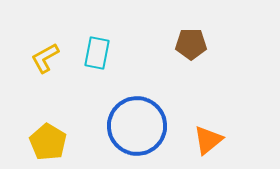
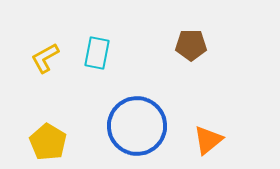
brown pentagon: moved 1 px down
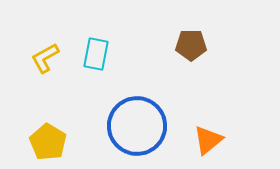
cyan rectangle: moved 1 px left, 1 px down
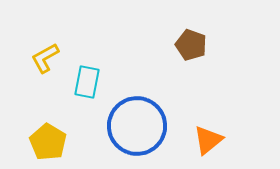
brown pentagon: rotated 20 degrees clockwise
cyan rectangle: moved 9 px left, 28 px down
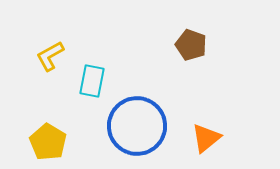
yellow L-shape: moved 5 px right, 2 px up
cyan rectangle: moved 5 px right, 1 px up
orange triangle: moved 2 px left, 2 px up
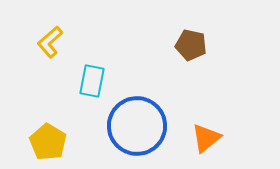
brown pentagon: rotated 8 degrees counterclockwise
yellow L-shape: moved 14 px up; rotated 12 degrees counterclockwise
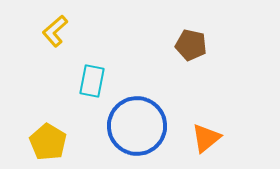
yellow L-shape: moved 5 px right, 11 px up
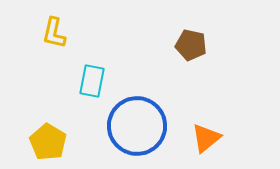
yellow L-shape: moved 1 px left, 2 px down; rotated 36 degrees counterclockwise
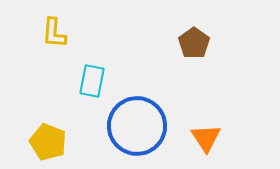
yellow L-shape: rotated 8 degrees counterclockwise
brown pentagon: moved 3 px right, 2 px up; rotated 24 degrees clockwise
orange triangle: rotated 24 degrees counterclockwise
yellow pentagon: rotated 9 degrees counterclockwise
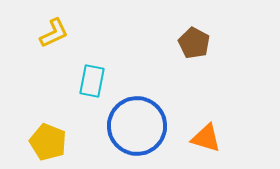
yellow L-shape: rotated 120 degrees counterclockwise
brown pentagon: rotated 8 degrees counterclockwise
orange triangle: rotated 40 degrees counterclockwise
